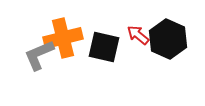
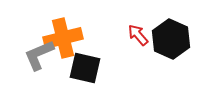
red arrow: rotated 10 degrees clockwise
black hexagon: moved 3 px right
black square: moved 19 px left, 21 px down
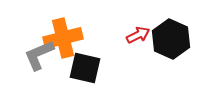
red arrow: rotated 105 degrees clockwise
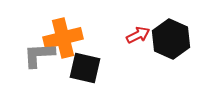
gray L-shape: rotated 20 degrees clockwise
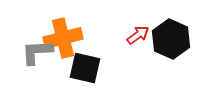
red arrow: rotated 10 degrees counterclockwise
gray L-shape: moved 2 px left, 3 px up
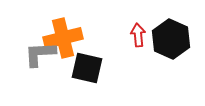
red arrow: rotated 60 degrees counterclockwise
gray L-shape: moved 3 px right, 2 px down
black square: moved 2 px right
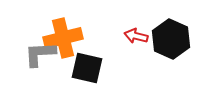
red arrow: moved 2 px left, 1 px down; rotated 70 degrees counterclockwise
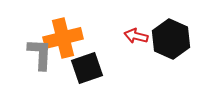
gray L-shape: rotated 96 degrees clockwise
black square: rotated 32 degrees counterclockwise
